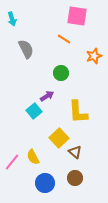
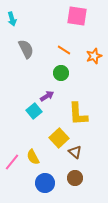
orange line: moved 11 px down
yellow L-shape: moved 2 px down
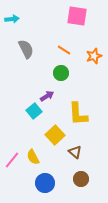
cyan arrow: rotated 80 degrees counterclockwise
yellow square: moved 4 px left, 3 px up
pink line: moved 2 px up
brown circle: moved 6 px right, 1 px down
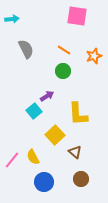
green circle: moved 2 px right, 2 px up
blue circle: moved 1 px left, 1 px up
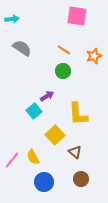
gray semicircle: moved 4 px left, 1 px up; rotated 30 degrees counterclockwise
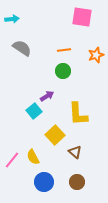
pink square: moved 5 px right, 1 px down
orange line: rotated 40 degrees counterclockwise
orange star: moved 2 px right, 1 px up
brown circle: moved 4 px left, 3 px down
